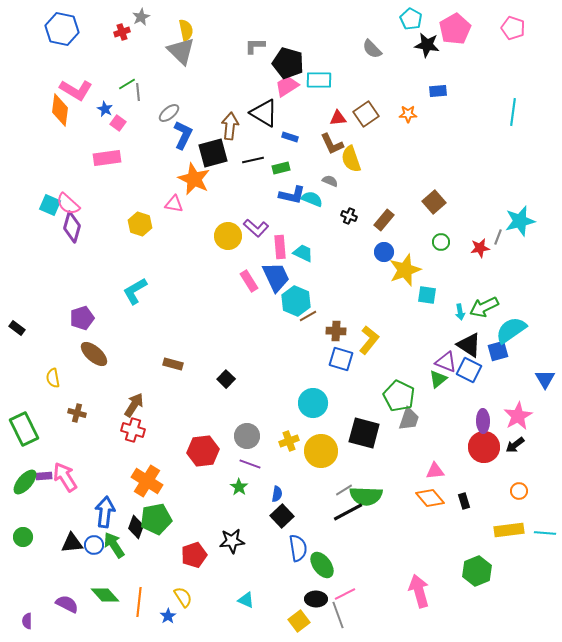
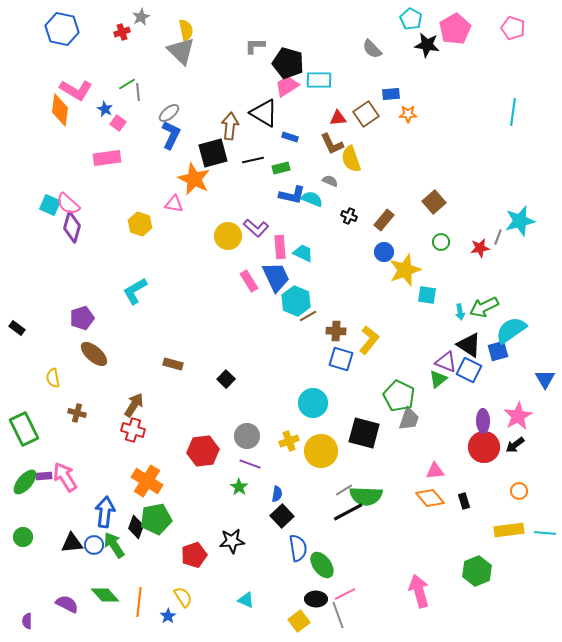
blue rectangle at (438, 91): moved 47 px left, 3 px down
blue L-shape at (183, 135): moved 12 px left
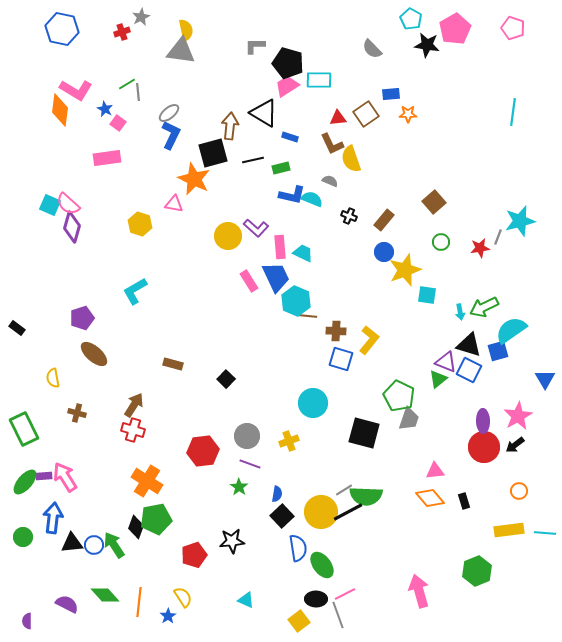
gray triangle at (181, 51): rotated 36 degrees counterclockwise
brown line at (308, 316): rotated 36 degrees clockwise
black triangle at (469, 345): rotated 16 degrees counterclockwise
yellow circle at (321, 451): moved 61 px down
blue arrow at (105, 512): moved 52 px left, 6 px down
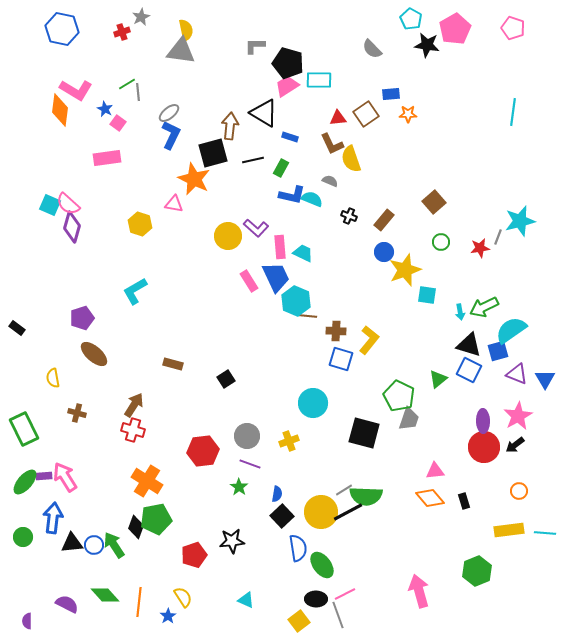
green rectangle at (281, 168): rotated 48 degrees counterclockwise
purple triangle at (446, 362): moved 71 px right, 12 px down
black square at (226, 379): rotated 12 degrees clockwise
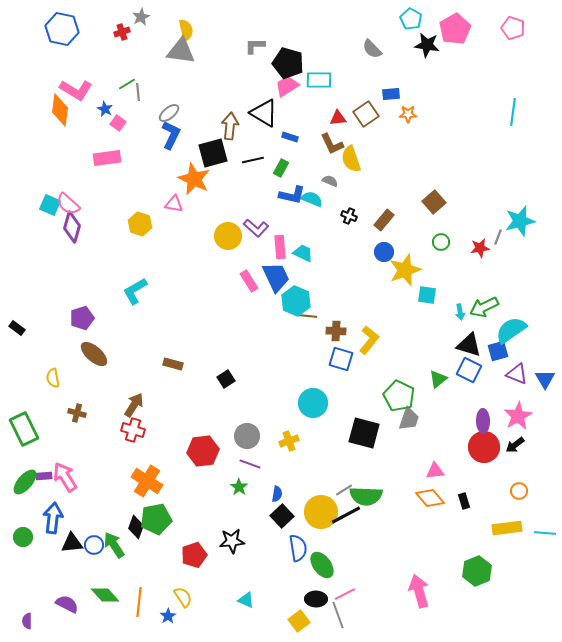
black line at (348, 512): moved 2 px left, 3 px down
yellow rectangle at (509, 530): moved 2 px left, 2 px up
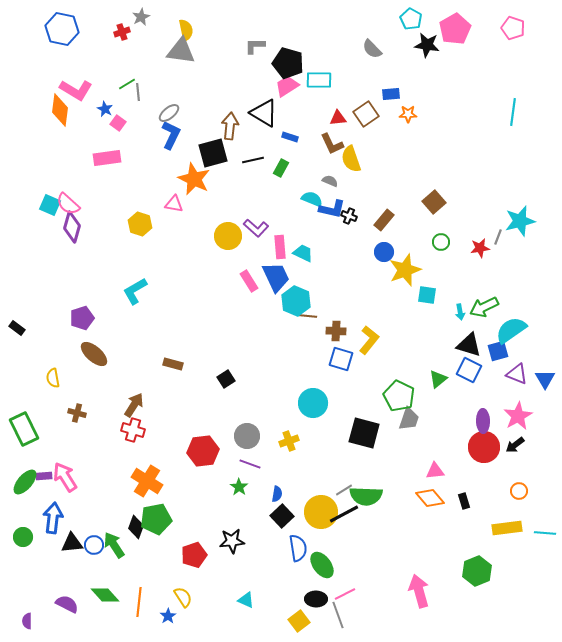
blue L-shape at (292, 195): moved 40 px right, 14 px down
black line at (346, 515): moved 2 px left, 1 px up
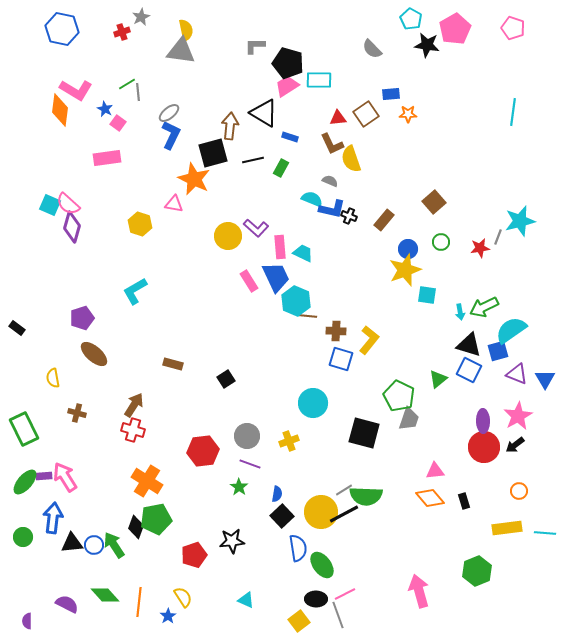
blue circle at (384, 252): moved 24 px right, 3 px up
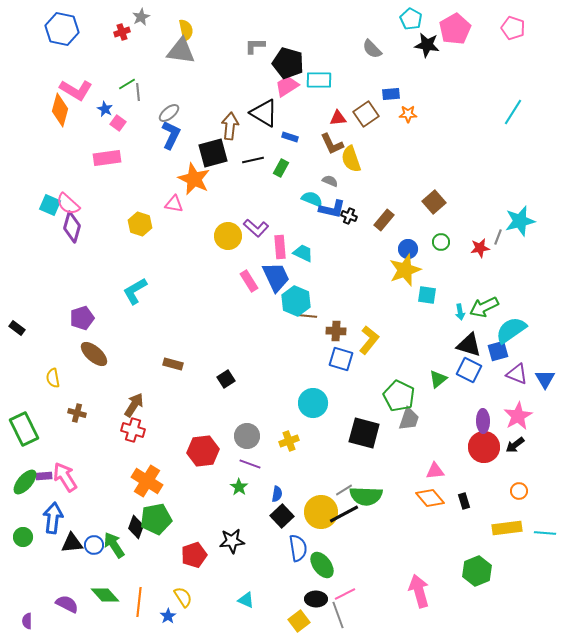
orange diamond at (60, 110): rotated 8 degrees clockwise
cyan line at (513, 112): rotated 24 degrees clockwise
